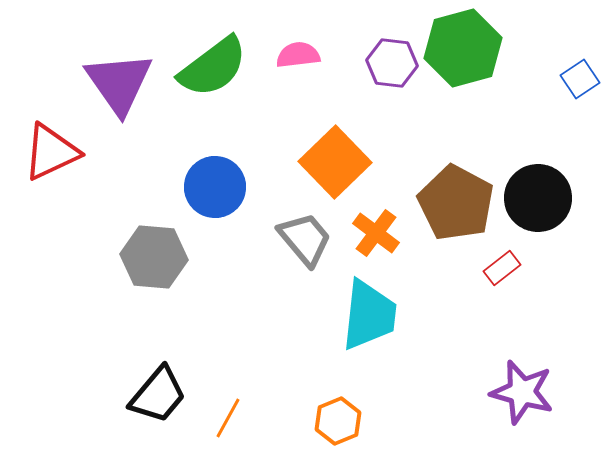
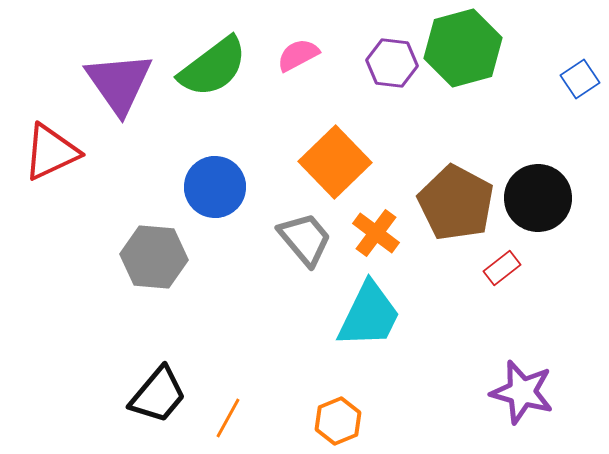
pink semicircle: rotated 21 degrees counterclockwise
cyan trapezoid: rotated 20 degrees clockwise
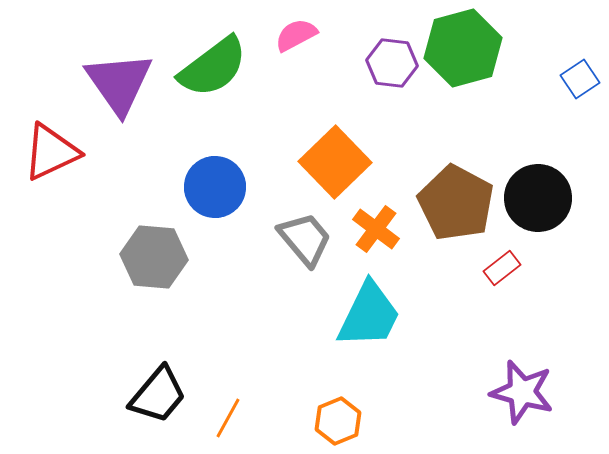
pink semicircle: moved 2 px left, 20 px up
orange cross: moved 4 px up
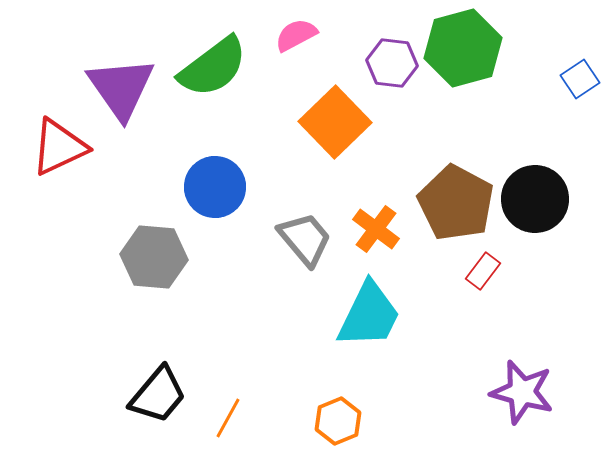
purple triangle: moved 2 px right, 5 px down
red triangle: moved 8 px right, 5 px up
orange square: moved 40 px up
black circle: moved 3 px left, 1 px down
red rectangle: moved 19 px left, 3 px down; rotated 15 degrees counterclockwise
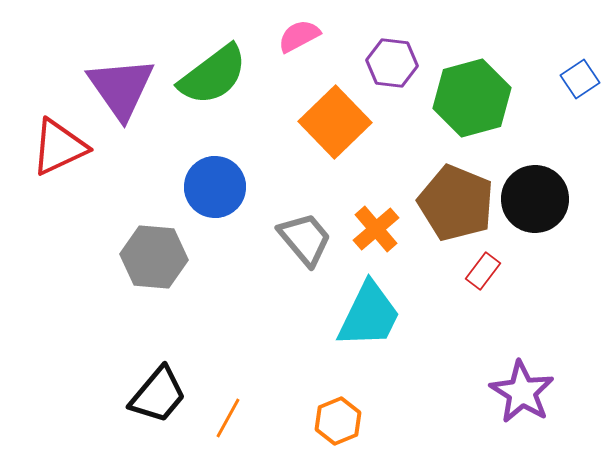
pink semicircle: moved 3 px right, 1 px down
green hexagon: moved 9 px right, 50 px down
green semicircle: moved 8 px down
brown pentagon: rotated 6 degrees counterclockwise
orange cross: rotated 12 degrees clockwise
purple star: rotated 16 degrees clockwise
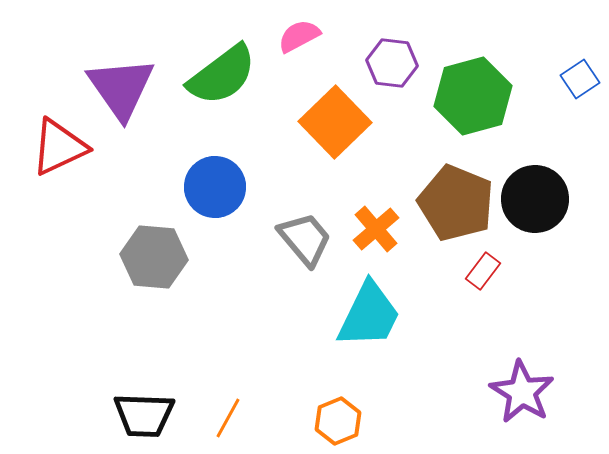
green semicircle: moved 9 px right
green hexagon: moved 1 px right, 2 px up
black trapezoid: moved 14 px left, 20 px down; rotated 52 degrees clockwise
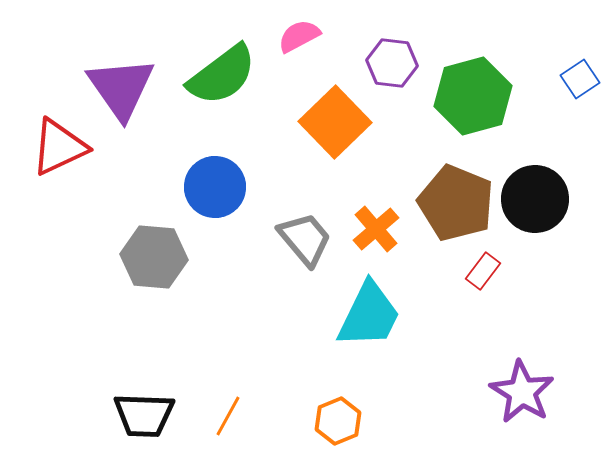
orange line: moved 2 px up
